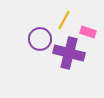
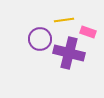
yellow line: rotated 54 degrees clockwise
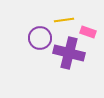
purple circle: moved 1 px up
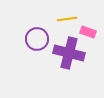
yellow line: moved 3 px right, 1 px up
purple circle: moved 3 px left, 1 px down
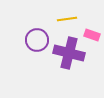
pink rectangle: moved 4 px right, 3 px down
purple circle: moved 1 px down
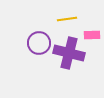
pink rectangle: rotated 21 degrees counterclockwise
purple circle: moved 2 px right, 3 px down
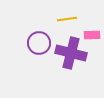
purple cross: moved 2 px right
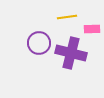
yellow line: moved 2 px up
pink rectangle: moved 6 px up
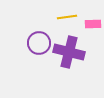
pink rectangle: moved 1 px right, 5 px up
purple cross: moved 2 px left, 1 px up
